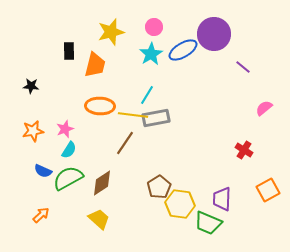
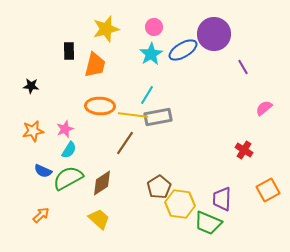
yellow star: moved 5 px left, 3 px up
purple line: rotated 21 degrees clockwise
gray rectangle: moved 2 px right, 1 px up
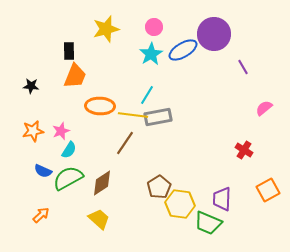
orange trapezoid: moved 20 px left, 11 px down; rotated 8 degrees clockwise
pink star: moved 4 px left, 2 px down
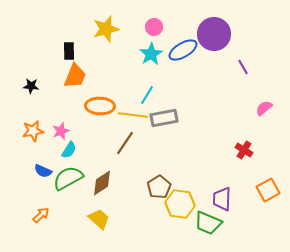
gray rectangle: moved 6 px right, 1 px down
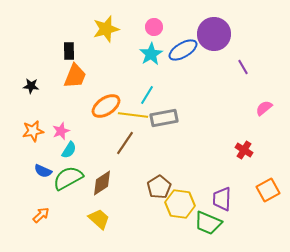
orange ellipse: moved 6 px right; rotated 36 degrees counterclockwise
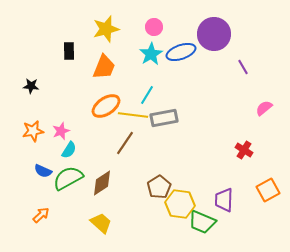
blue ellipse: moved 2 px left, 2 px down; rotated 12 degrees clockwise
orange trapezoid: moved 29 px right, 9 px up
purple trapezoid: moved 2 px right, 1 px down
yellow trapezoid: moved 2 px right, 4 px down
green trapezoid: moved 6 px left, 1 px up
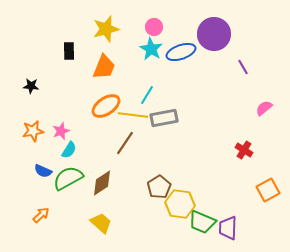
cyan star: moved 5 px up; rotated 10 degrees counterclockwise
purple trapezoid: moved 4 px right, 28 px down
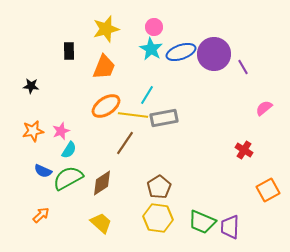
purple circle: moved 20 px down
yellow hexagon: moved 22 px left, 14 px down
purple trapezoid: moved 2 px right, 1 px up
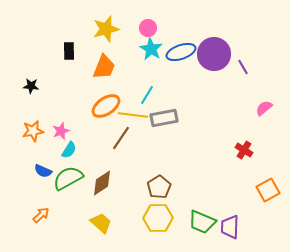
pink circle: moved 6 px left, 1 px down
brown line: moved 4 px left, 5 px up
yellow hexagon: rotated 8 degrees counterclockwise
